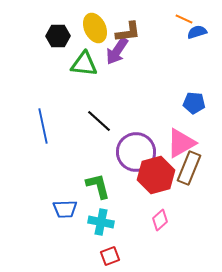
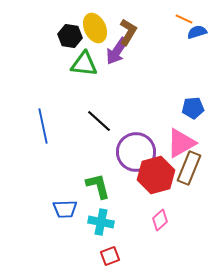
brown L-shape: rotated 52 degrees counterclockwise
black hexagon: moved 12 px right; rotated 10 degrees clockwise
blue pentagon: moved 1 px left, 5 px down; rotated 10 degrees counterclockwise
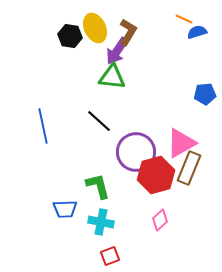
green triangle: moved 28 px right, 13 px down
blue pentagon: moved 12 px right, 14 px up
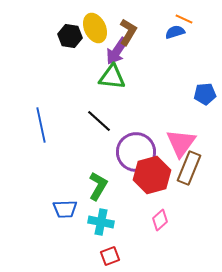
blue semicircle: moved 22 px left
blue line: moved 2 px left, 1 px up
pink triangle: rotated 24 degrees counterclockwise
red hexagon: moved 4 px left
green L-shape: rotated 44 degrees clockwise
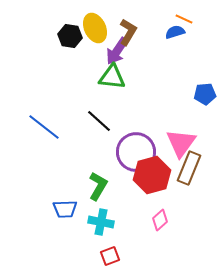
blue line: moved 3 px right, 2 px down; rotated 40 degrees counterclockwise
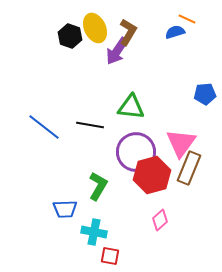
orange line: moved 3 px right
black hexagon: rotated 10 degrees clockwise
green triangle: moved 19 px right, 30 px down
black line: moved 9 px left, 4 px down; rotated 32 degrees counterclockwise
cyan cross: moved 7 px left, 10 px down
red square: rotated 30 degrees clockwise
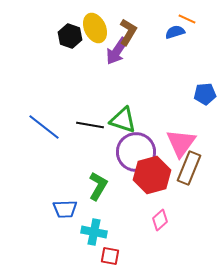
green triangle: moved 8 px left, 13 px down; rotated 12 degrees clockwise
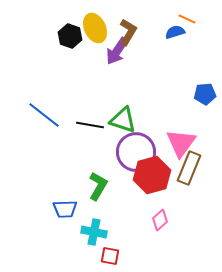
blue line: moved 12 px up
